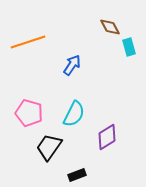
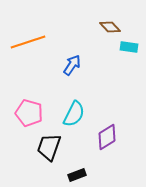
brown diamond: rotated 15 degrees counterclockwise
cyan rectangle: rotated 66 degrees counterclockwise
black trapezoid: rotated 16 degrees counterclockwise
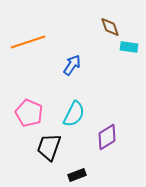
brown diamond: rotated 25 degrees clockwise
pink pentagon: rotated 8 degrees clockwise
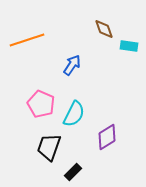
brown diamond: moved 6 px left, 2 px down
orange line: moved 1 px left, 2 px up
cyan rectangle: moved 1 px up
pink pentagon: moved 12 px right, 9 px up
black rectangle: moved 4 px left, 3 px up; rotated 24 degrees counterclockwise
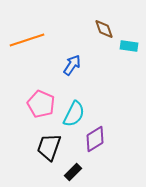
purple diamond: moved 12 px left, 2 px down
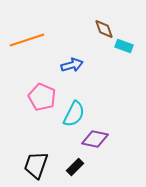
cyan rectangle: moved 5 px left; rotated 12 degrees clockwise
blue arrow: rotated 40 degrees clockwise
pink pentagon: moved 1 px right, 7 px up
purple diamond: rotated 44 degrees clockwise
black trapezoid: moved 13 px left, 18 px down
black rectangle: moved 2 px right, 5 px up
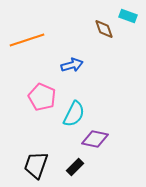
cyan rectangle: moved 4 px right, 30 px up
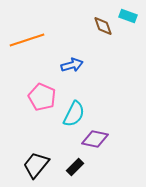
brown diamond: moved 1 px left, 3 px up
black trapezoid: rotated 20 degrees clockwise
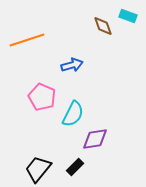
cyan semicircle: moved 1 px left
purple diamond: rotated 20 degrees counterclockwise
black trapezoid: moved 2 px right, 4 px down
